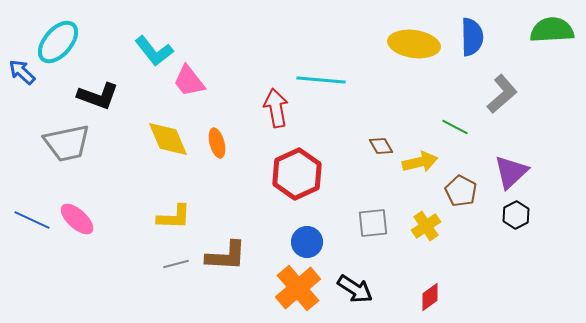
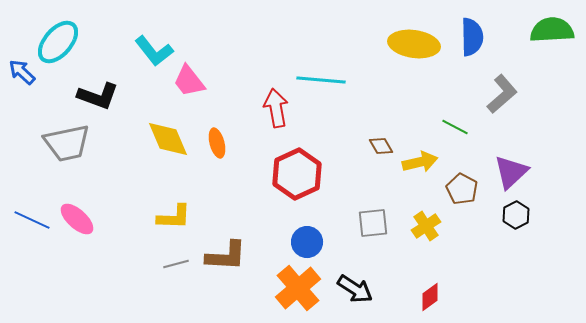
brown pentagon: moved 1 px right, 2 px up
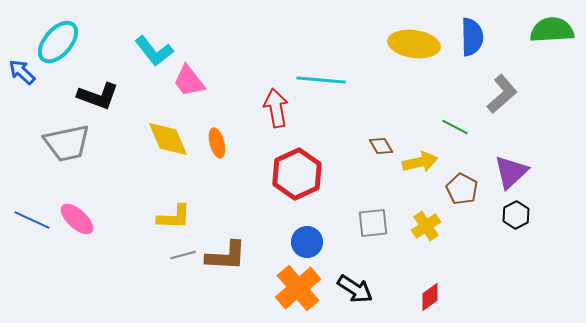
gray line: moved 7 px right, 9 px up
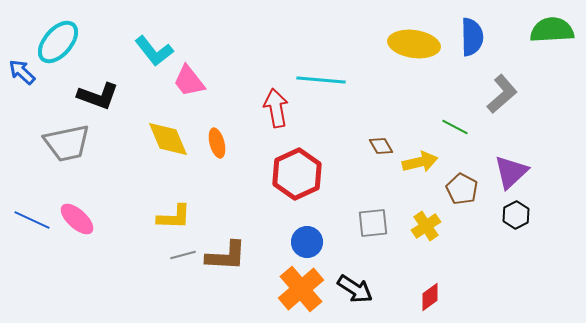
orange cross: moved 3 px right, 1 px down
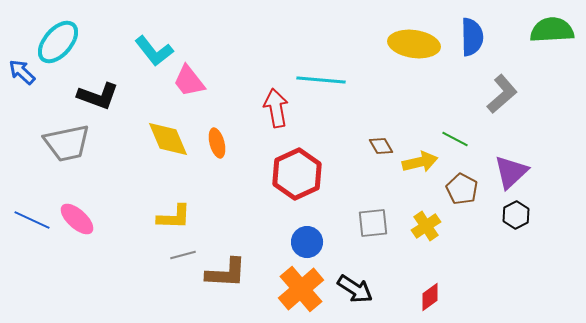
green line: moved 12 px down
brown L-shape: moved 17 px down
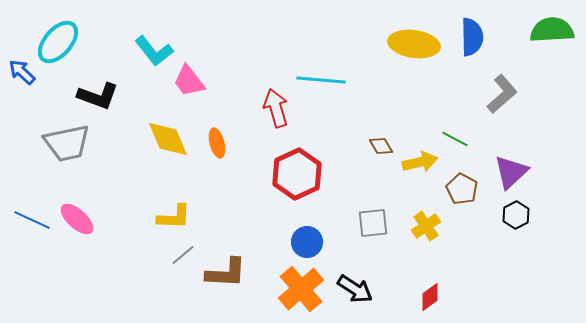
red arrow: rotated 6 degrees counterclockwise
gray line: rotated 25 degrees counterclockwise
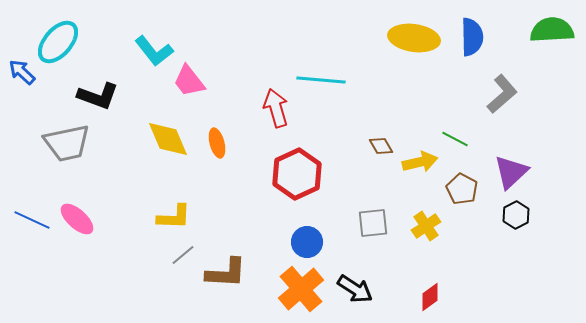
yellow ellipse: moved 6 px up
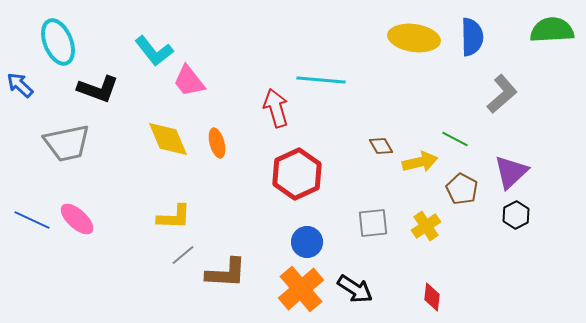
cyan ellipse: rotated 63 degrees counterclockwise
blue arrow: moved 2 px left, 13 px down
black L-shape: moved 7 px up
red diamond: moved 2 px right; rotated 48 degrees counterclockwise
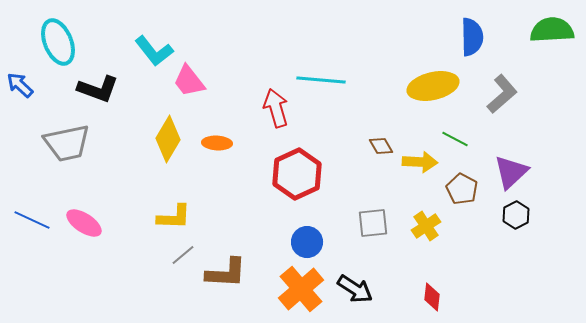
yellow ellipse: moved 19 px right, 48 px down; rotated 21 degrees counterclockwise
yellow diamond: rotated 54 degrees clockwise
orange ellipse: rotated 72 degrees counterclockwise
yellow arrow: rotated 16 degrees clockwise
pink ellipse: moved 7 px right, 4 px down; rotated 9 degrees counterclockwise
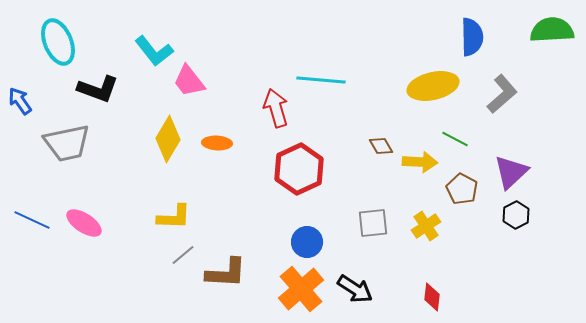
blue arrow: moved 16 px down; rotated 12 degrees clockwise
red hexagon: moved 2 px right, 5 px up
